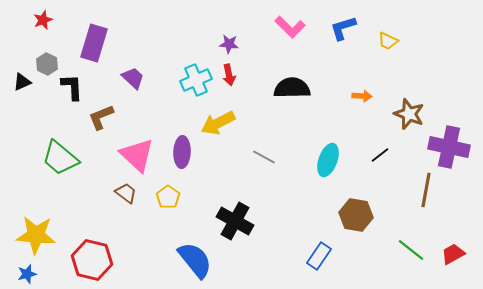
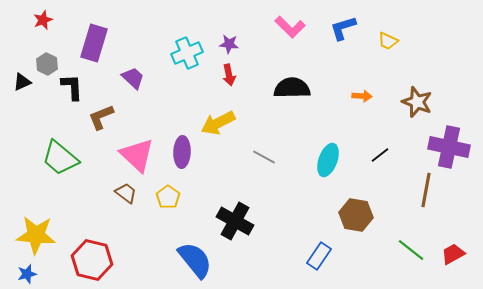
cyan cross: moved 9 px left, 27 px up
brown star: moved 8 px right, 12 px up
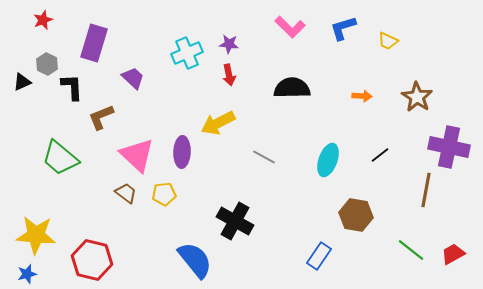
brown star: moved 5 px up; rotated 12 degrees clockwise
yellow pentagon: moved 4 px left, 3 px up; rotated 30 degrees clockwise
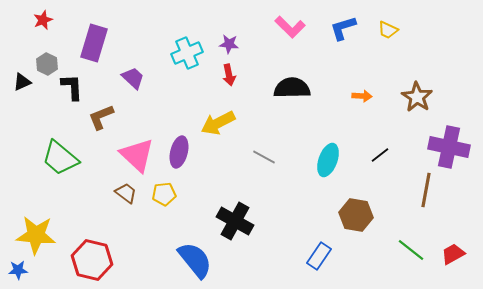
yellow trapezoid: moved 11 px up
purple ellipse: moved 3 px left; rotated 12 degrees clockwise
blue star: moved 9 px left, 4 px up; rotated 12 degrees clockwise
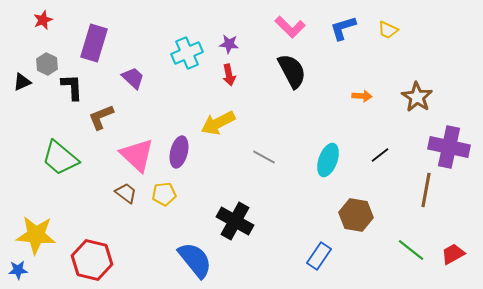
black semicircle: moved 17 px up; rotated 63 degrees clockwise
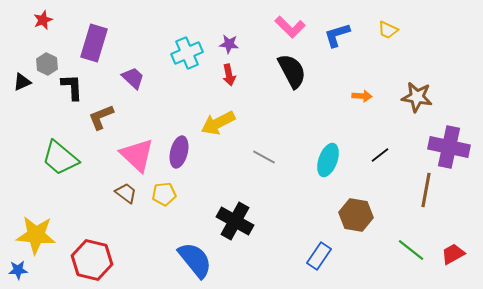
blue L-shape: moved 6 px left, 7 px down
brown star: rotated 24 degrees counterclockwise
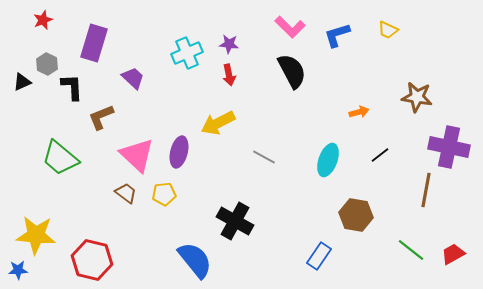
orange arrow: moved 3 px left, 16 px down; rotated 18 degrees counterclockwise
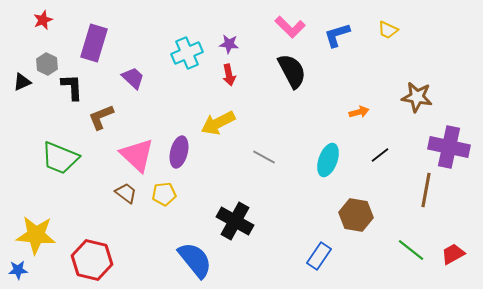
green trapezoid: rotated 18 degrees counterclockwise
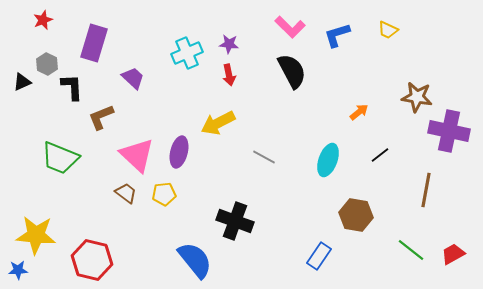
orange arrow: rotated 24 degrees counterclockwise
purple cross: moved 16 px up
black cross: rotated 9 degrees counterclockwise
